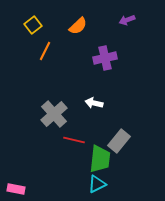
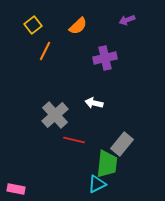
gray cross: moved 1 px right, 1 px down
gray rectangle: moved 3 px right, 3 px down
green trapezoid: moved 7 px right, 5 px down
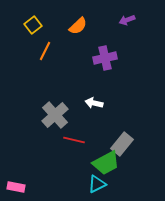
green trapezoid: moved 1 px left, 1 px up; rotated 56 degrees clockwise
pink rectangle: moved 2 px up
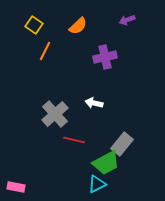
yellow square: moved 1 px right; rotated 18 degrees counterclockwise
purple cross: moved 1 px up
gray cross: moved 1 px up
